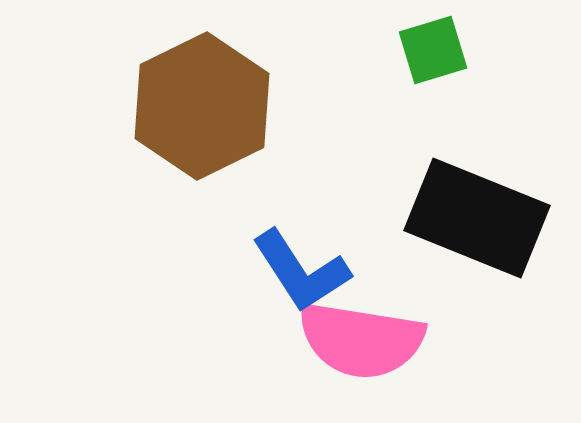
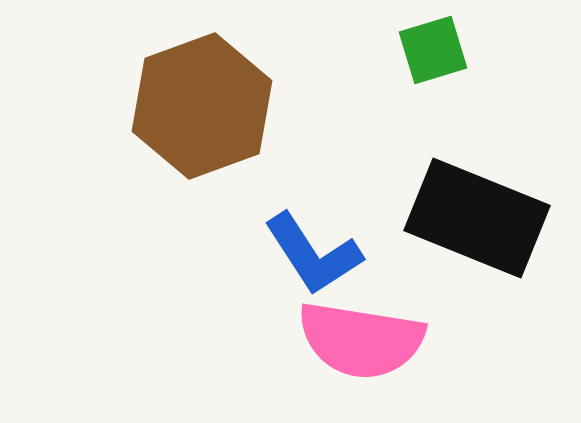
brown hexagon: rotated 6 degrees clockwise
blue L-shape: moved 12 px right, 17 px up
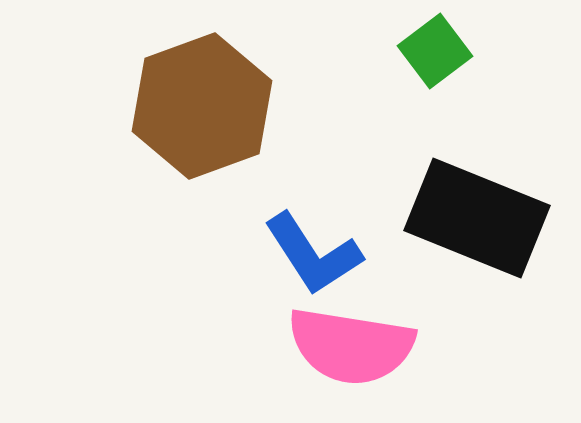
green square: moved 2 px right, 1 px down; rotated 20 degrees counterclockwise
pink semicircle: moved 10 px left, 6 px down
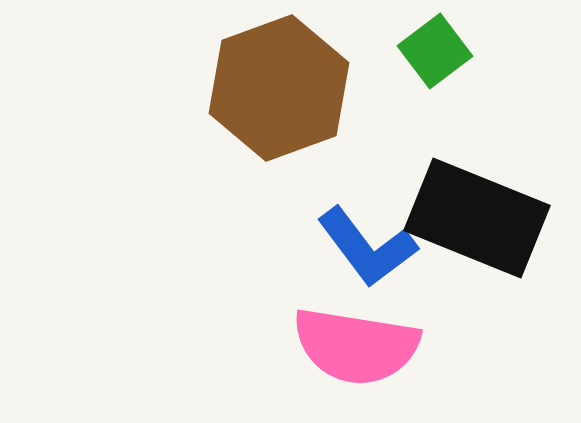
brown hexagon: moved 77 px right, 18 px up
blue L-shape: moved 54 px right, 7 px up; rotated 4 degrees counterclockwise
pink semicircle: moved 5 px right
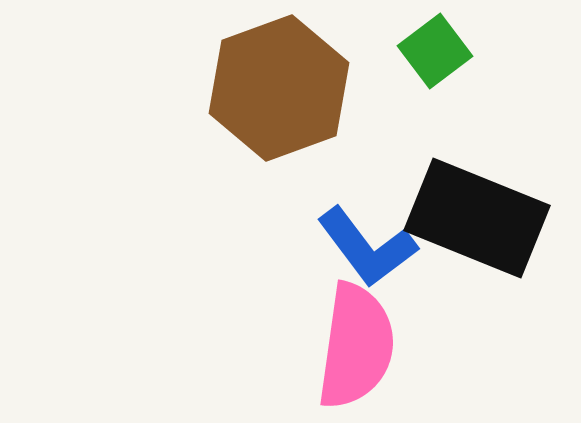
pink semicircle: rotated 91 degrees counterclockwise
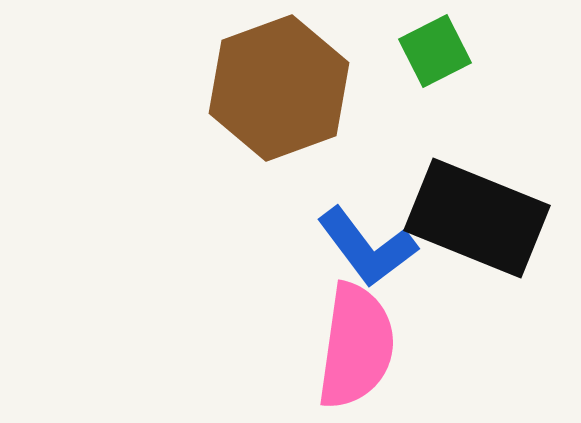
green square: rotated 10 degrees clockwise
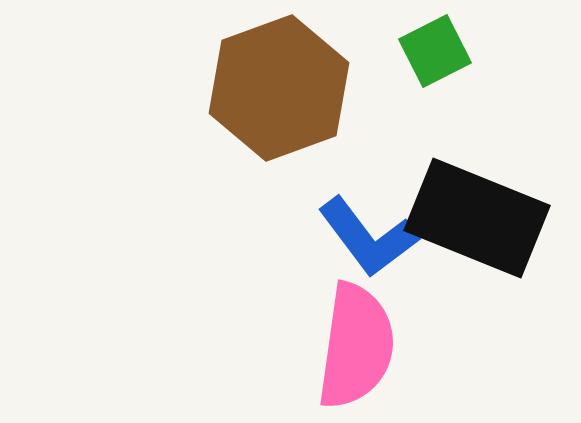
blue L-shape: moved 1 px right, 10 px up
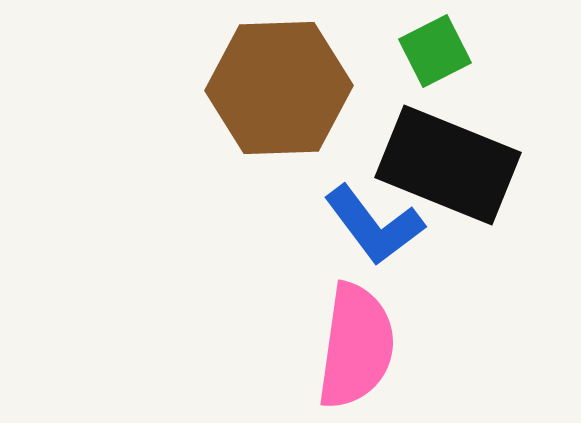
brown hexagon: rotated 18 degrees clockwise
black rectangle: moved 29 px left, 53 px up
blue L-shape: moved 6 px right, 12 px up
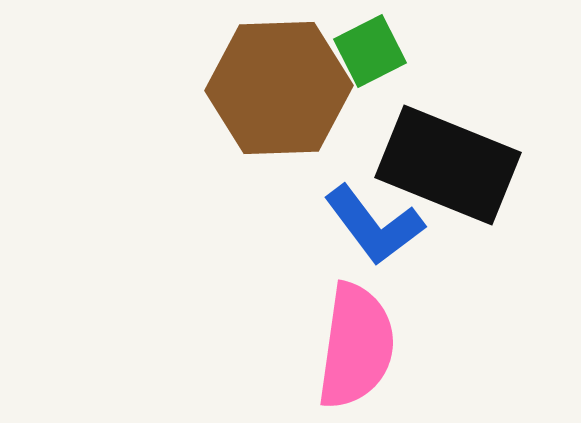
green square: moved 65 px left
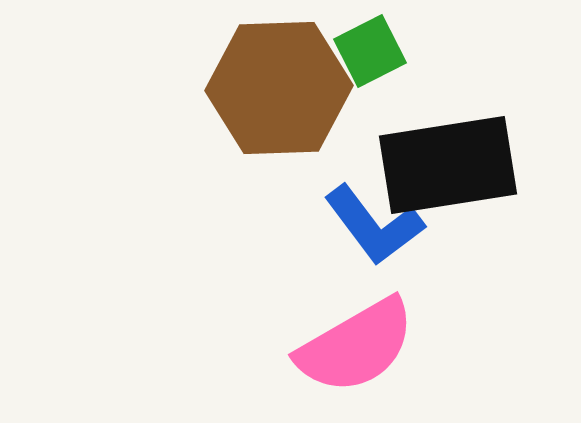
black rectangle: rotated 31 degrees counterclockwise
pink semicircle: rotated 52 degrees clockwise
